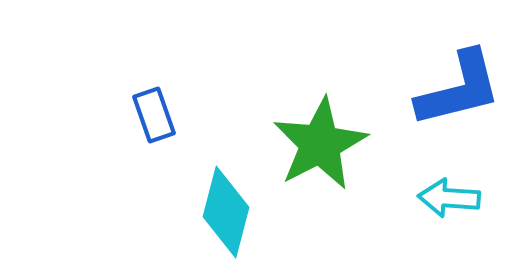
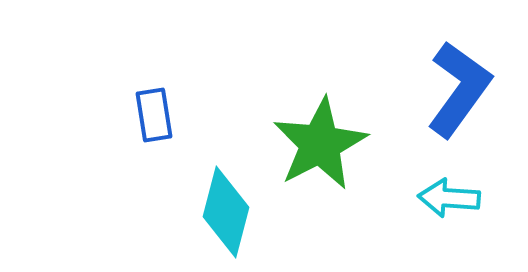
blue L-shape: rotated 40 degrees counterclockwise
blue rectangle: rotated 10 degrees clockwise
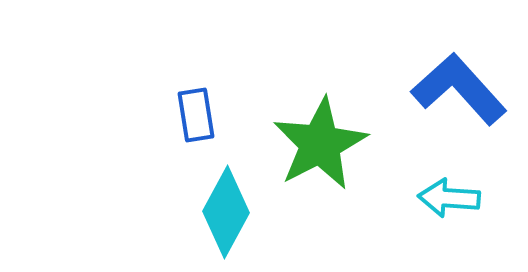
blue L-shape: rotated 78 degrees counterclockwise
blue rectangle: moved 42 px right
cyan diamond: rotated 14 degrees clockwise
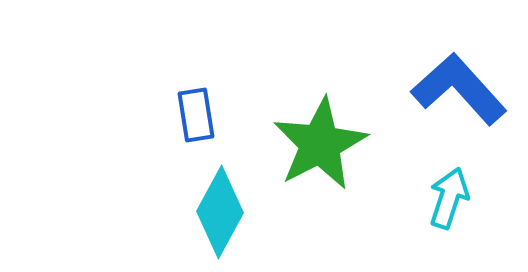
cyan arrow: rotated 104 degrees clockwise
cyan diamond: moved 6 px left
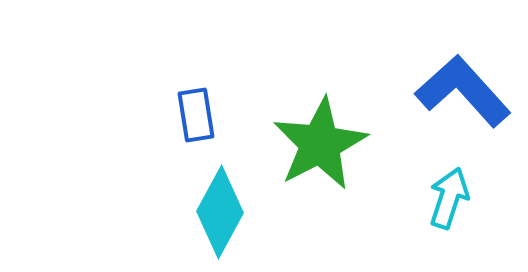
blue L-shape: moved 4 px right, 2 px down
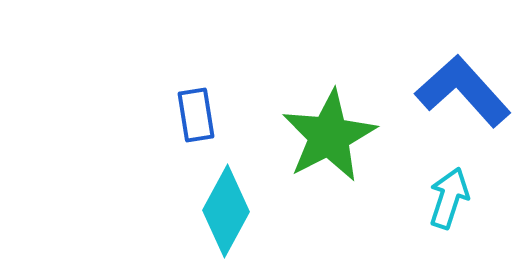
green star: moved 9 px right, 8 px up
cyan diamond: moved 6 px right, 1 px up
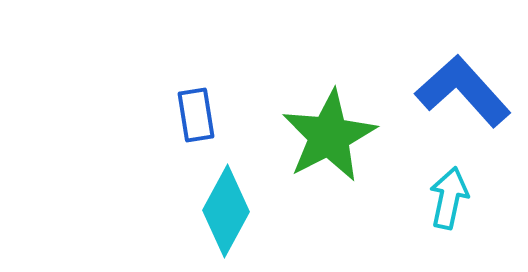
cyan arrow: rotated 6 degrees counterclockwise
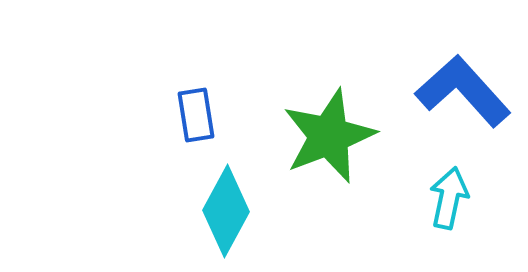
green star: rotated 6 degrees clockwise
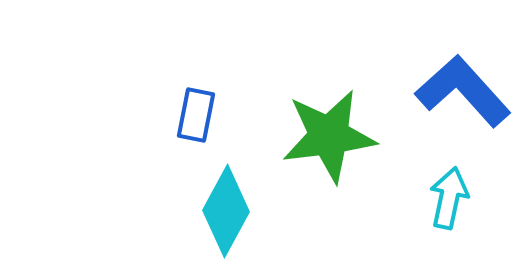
blue rectangle: rotated 20 degrees clockwise
green star: rotated 14 degrees clockwise
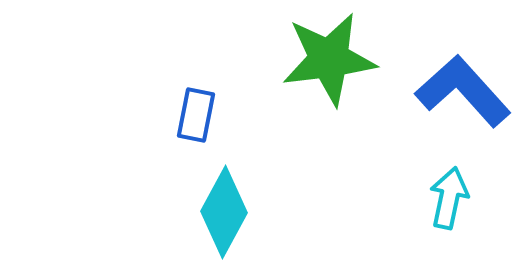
green star: moved 77 px up
cyan diamond: moved 2 px left, 1 px down
